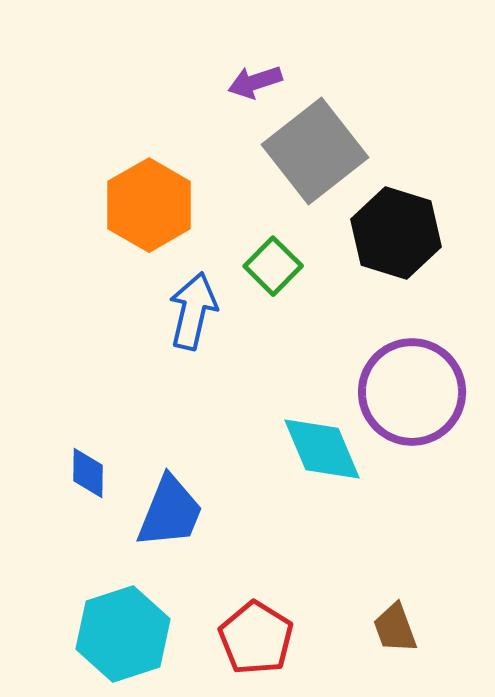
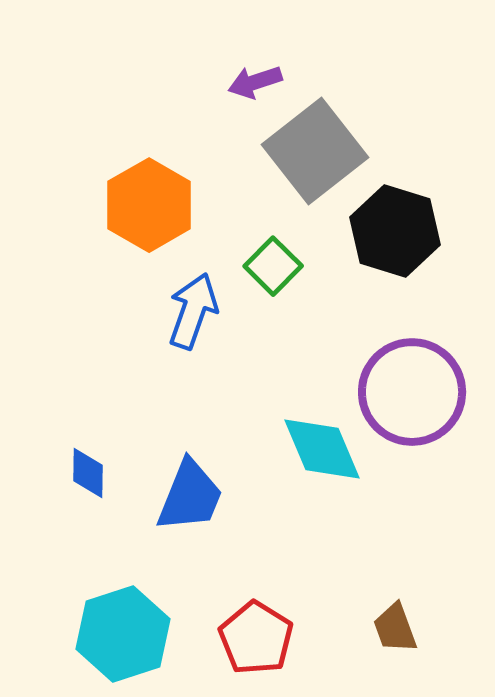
black hexagon: moved 1 px left, 2 px up
blue arrow: rotated 6 degrees clockwise
blue trapezoid: moved 20 px right, 16 px up
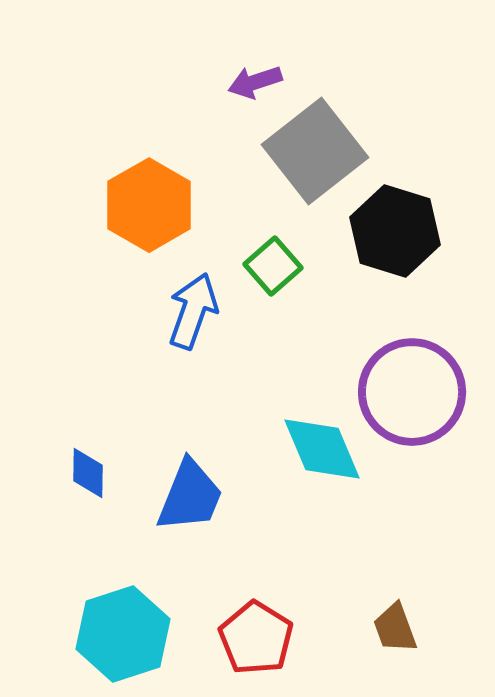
green square: rotated 4 degrees clockwise
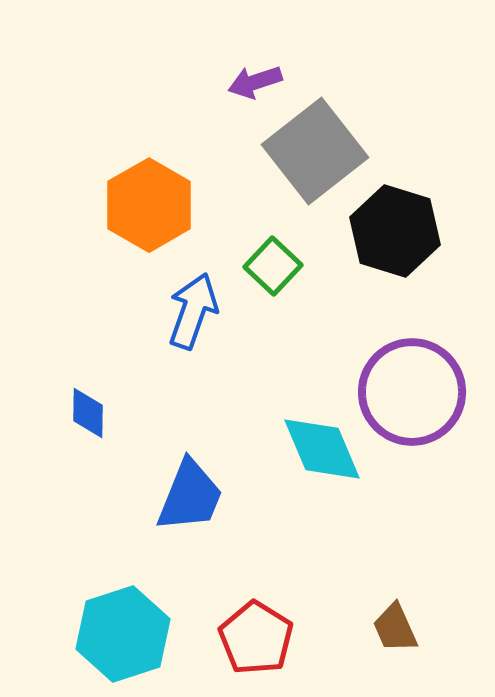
green square: rotated 6 degrees counterclockwise
blue diamond: moved 60 px up
brown trapezoid: rotated 4 degrees counterclockwise
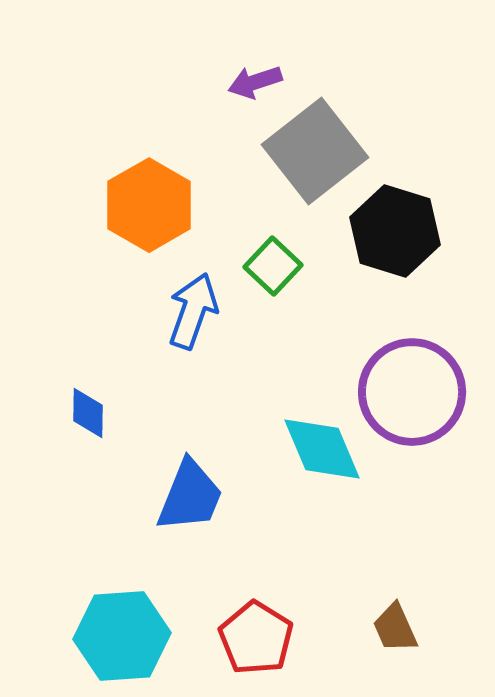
cyan hexagon: moved 1 px left, 2 px down; rotated 14 degrees clockwise
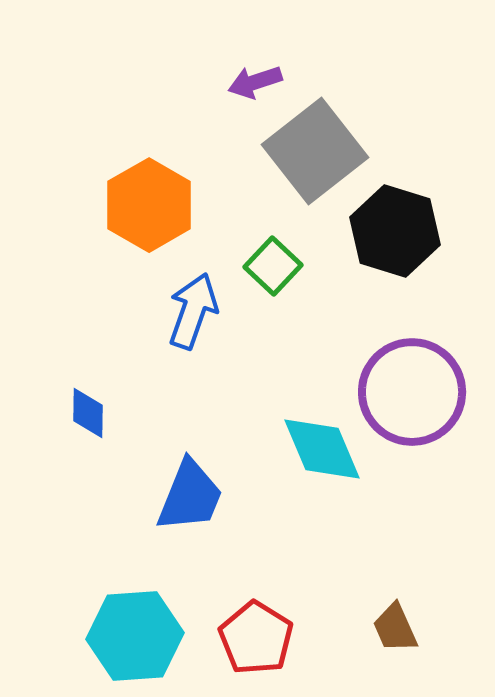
cyan hexagon: moved 13 px right
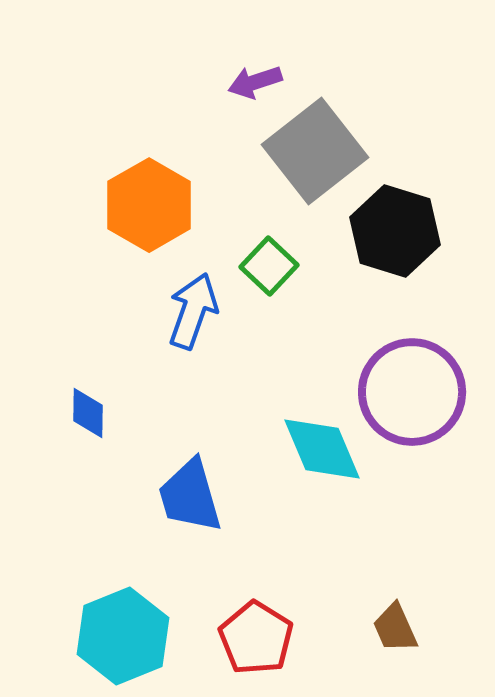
green square: moved 4 px left
blue trapezoid: rotated 142 degrees clockwise
cyan hexagon: moved 12 px left; rotated 18 degrees counterclockwise
